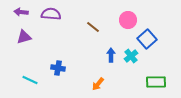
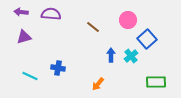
cyan line: moved 4 px up
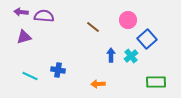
purple semicircle: moved 7 px left, 2 px down
blue cross: moved 2 px down
orange arrow: rotated 48 degrees clockwise
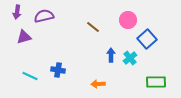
purple arrow: moved 4 px left; rotated 88 degrees counterclockwise
purple semicircle: rotated 18 degrees counterclockwise
cyan cross: moved 1 px left, 2 px down
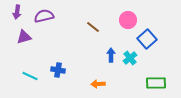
green rectangle: moved 1 px down
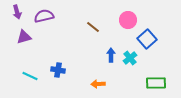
purple arrow: rotated 24 degrees counterclockwise
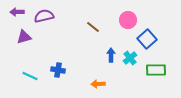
purple arrow: rotated 104 degrees clockwise
green rectangle: moved 13 px up
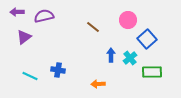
purple triangle: rotated 21 degrees counterclockwise
green rectangle: moved 4 px left, 2 px down
